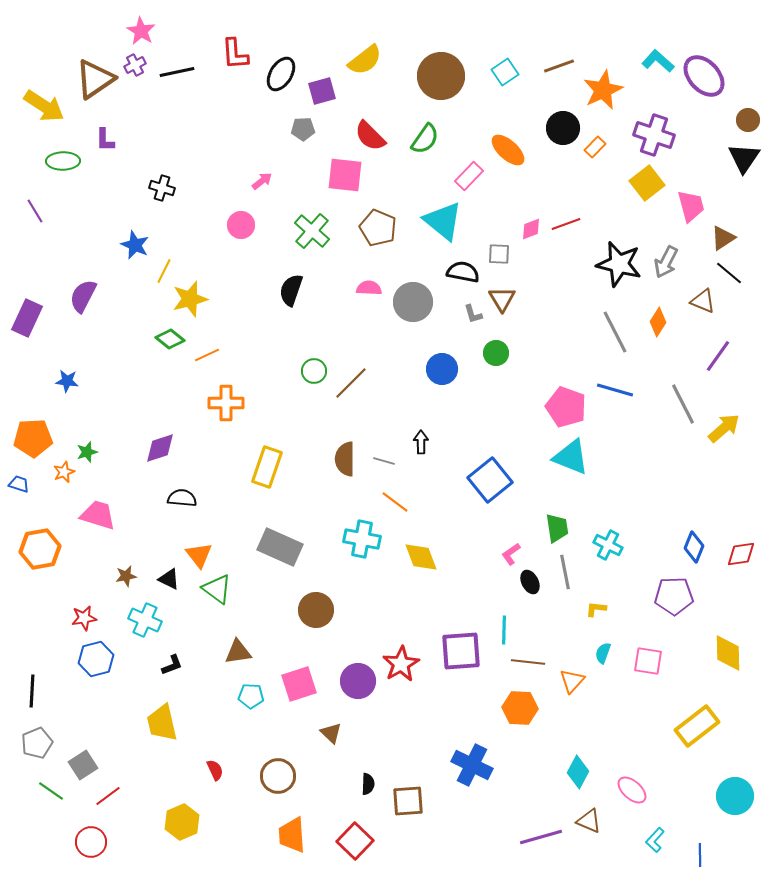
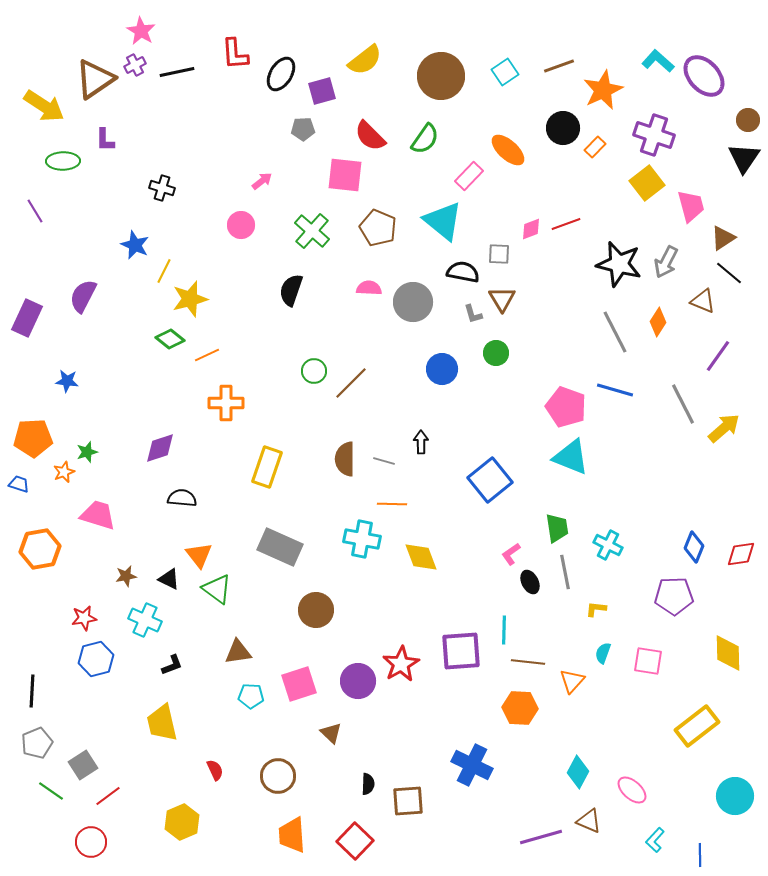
orange line at (395, 502): moved 3 px left, 2 px down; rotated 36 degrees counterclockwise
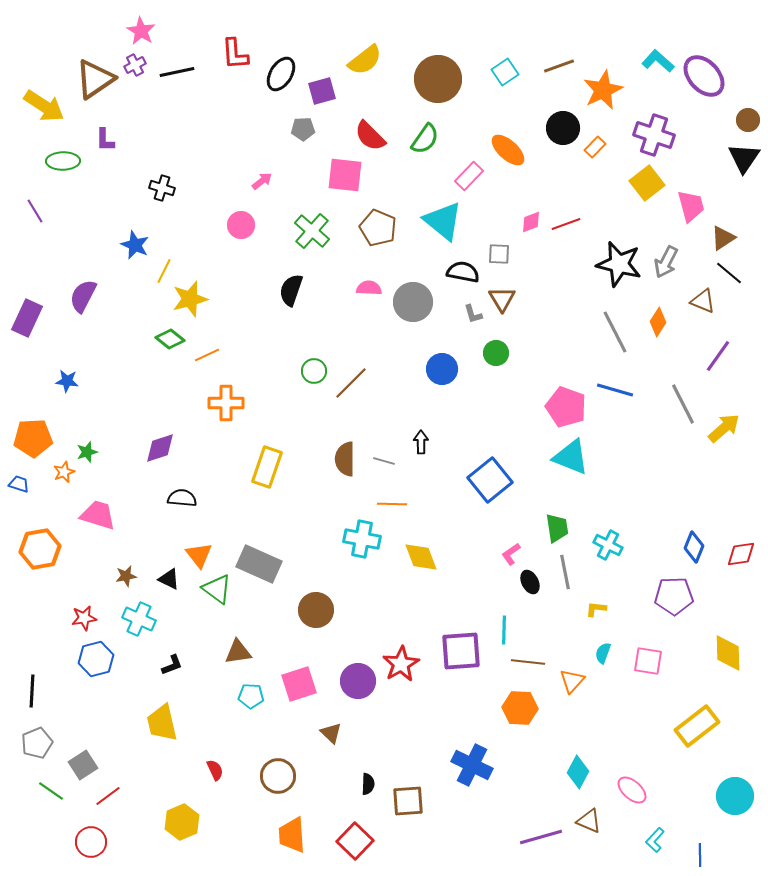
brown circle at (441, 76): moved 3 px left, 3 px down
pink diamond at (531, 229): moved 7 px up
gray rectangle at (280, 547): moved 21 px left, 17 px down
cyan cross at (145, 620): moved 6 px left, 1 px up
